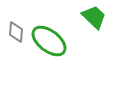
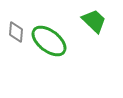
green trapezoid: moved 4 px down
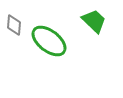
gray diamond: moved 2 px left, 7 px up
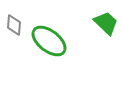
green trapezoid: moved 12 px right, 2 px down
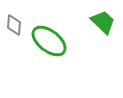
green trapezoid: moved 3 px left, 1 px up
